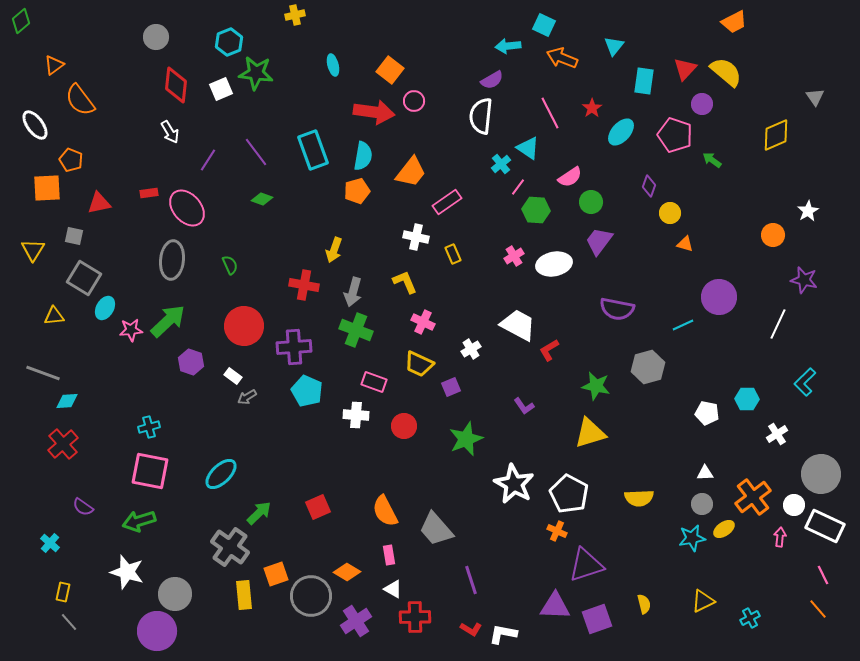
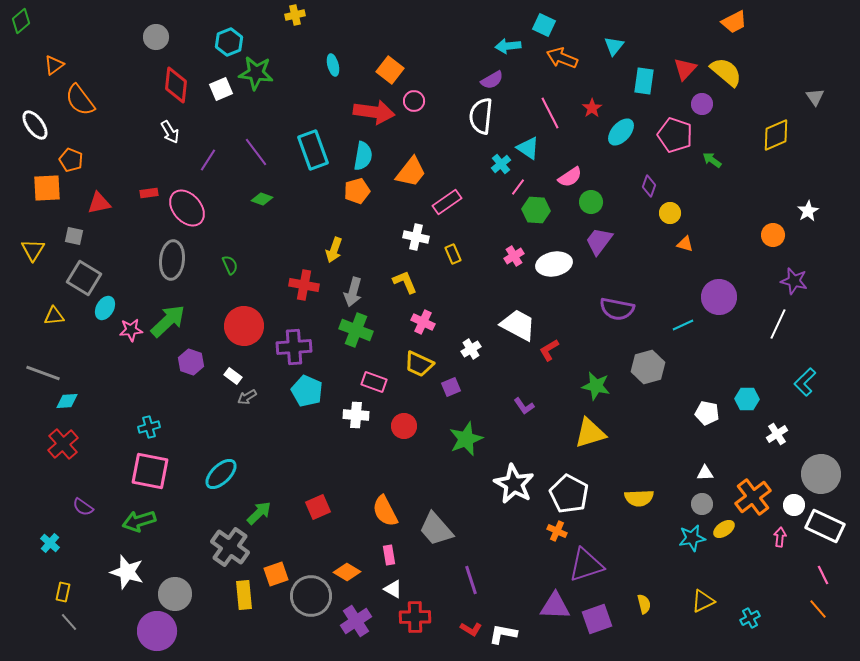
purple star at (804, 280): moved 10 px left, 1 px down
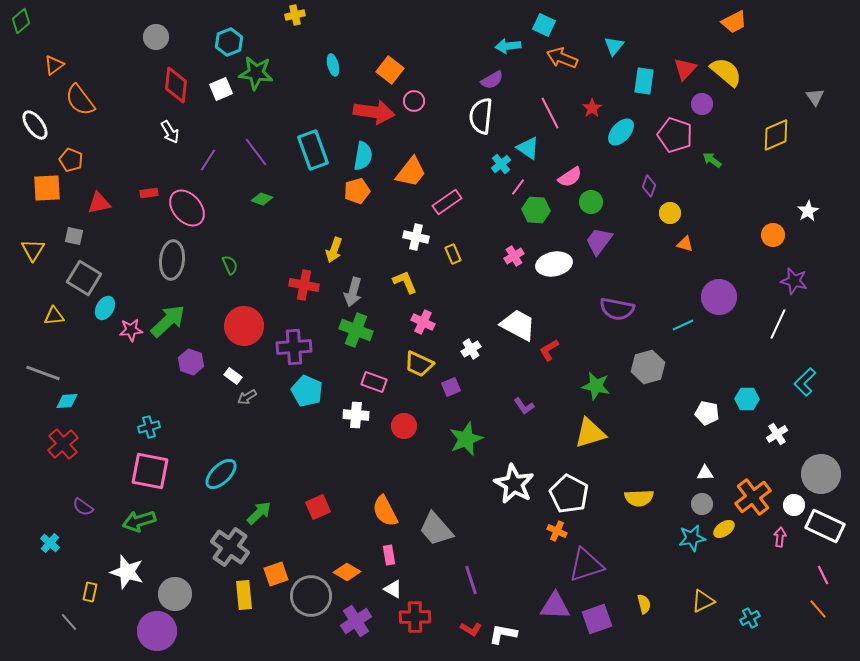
yellow rectangle at (63, 592): moved 27 px right
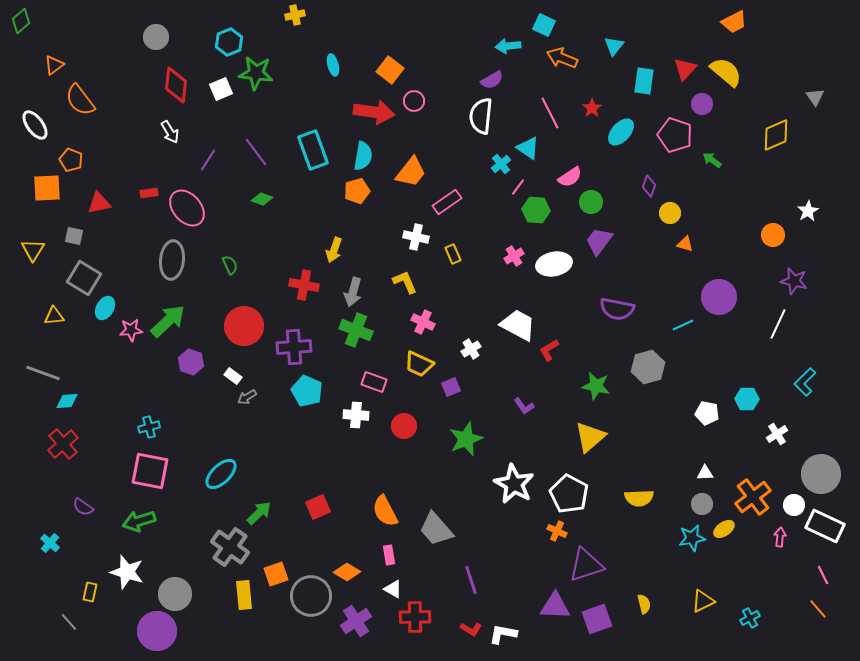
yellow triangle at (590, 433): moved 4 px down; rotated 24 degrees counterclockwise
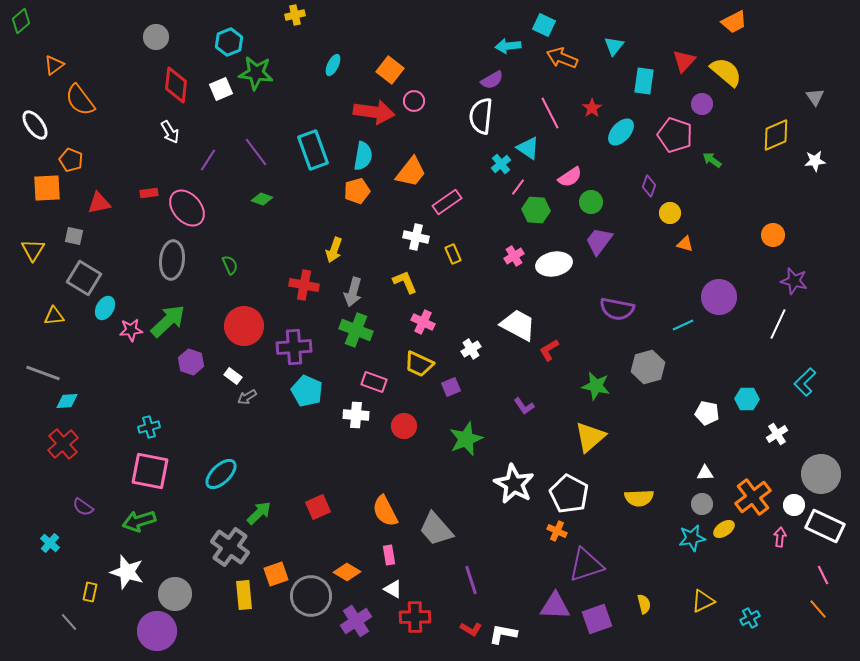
cyan ellipse at (333, 65): rotated 40 degrees clockwise
red triangle at (685, 69): moved 1 px left, 8 px up
white star at (808, 211): moved 7 px right, 50 px up; rotated 25 degrees clockwise
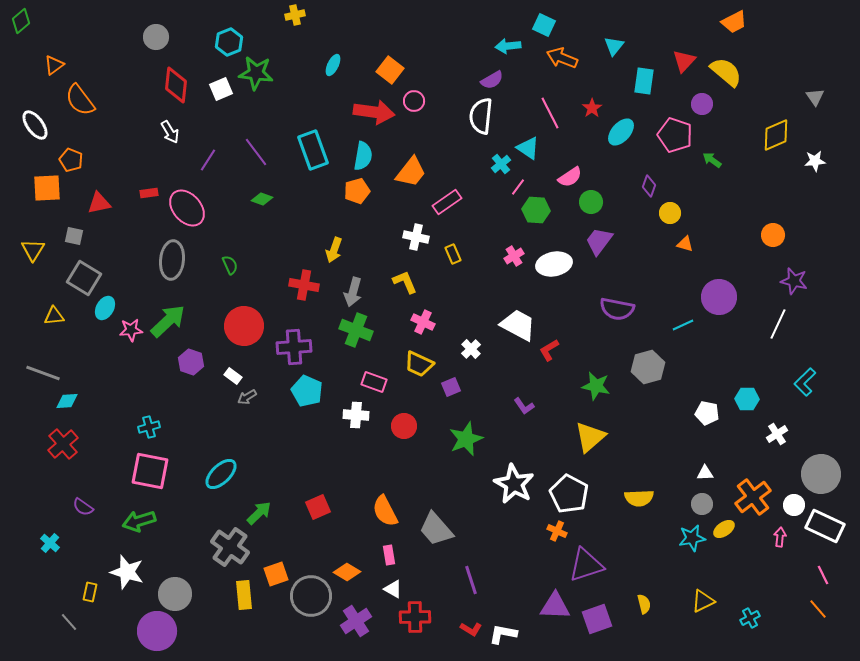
white cross at (471, 349): rotated 12 degrees counterclockwise
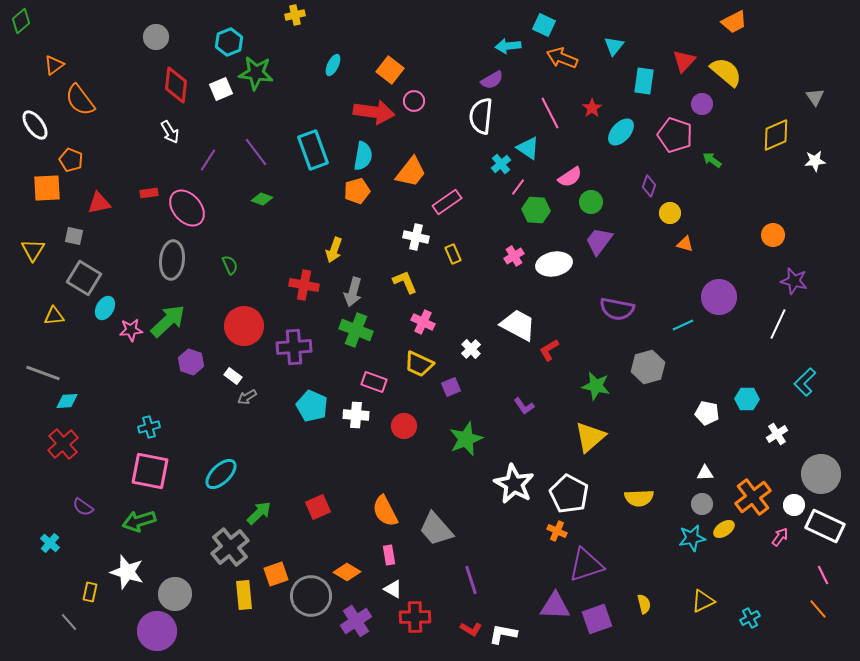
cyan pentagon at (307, 391): moved 5 px right, 15 px down
pink arrow at (780, 537): rotated 30 degrees clockwise
gray cross at (230, 547): rotated 15 degrees clockwise
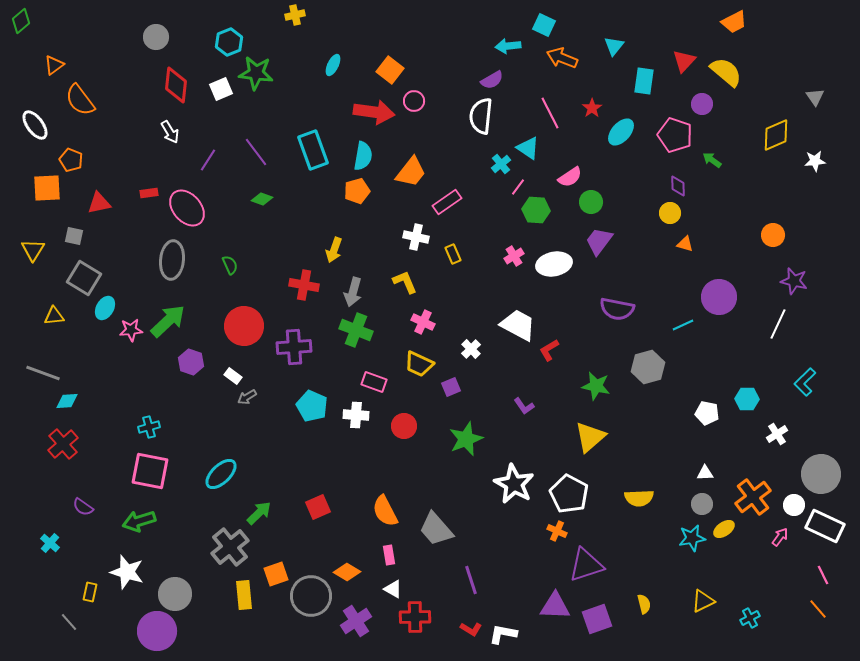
purple diamond at (649, 186): moved 29 px right; rotated 20 degrees counterclockwise
